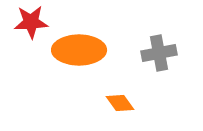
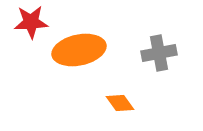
orange ellipse: rotated 12 degrees counterclockwise
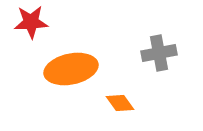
orange ellipse: moved 8 px left, 19 px down
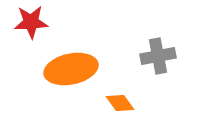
gray cross: moved 1 px left, 3 px down
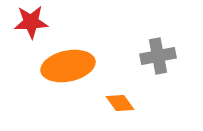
orange ellipse: moved 3 px left, 3 px up
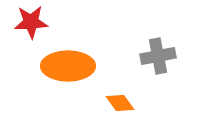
orange ellipse: rotated 12 degrees clockwise
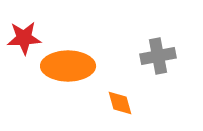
red star: moved 7 px left, 16 px down
orange diamond: rotated 20 degrees clockwise
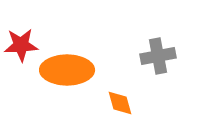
red star: moved 3 px left, 7 px down
orange ellipse: moved 1 px left, 4 px down
